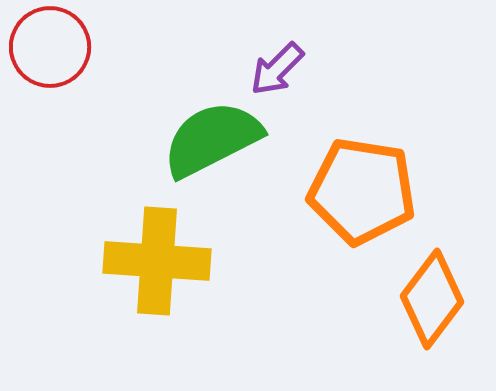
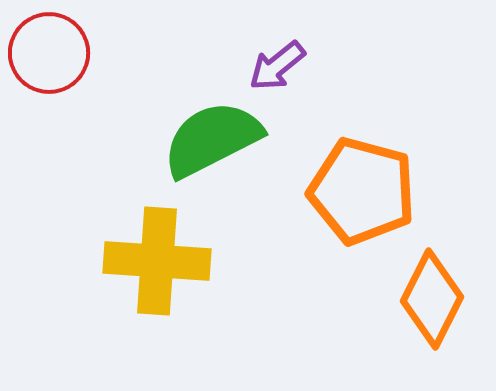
red circle: moved 1 px left, 6 px down
purple arrow: moved 3 px up; rotated 6 degrees clockwise
orange pentagon: rotated 6 degrees clockwise
orange diamond: rotated 10 degrees counterclockwise
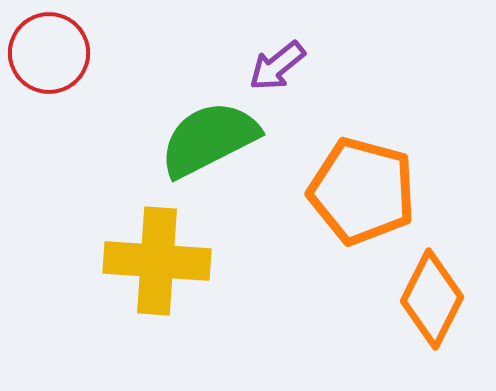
green semicircle: moved 3 px left
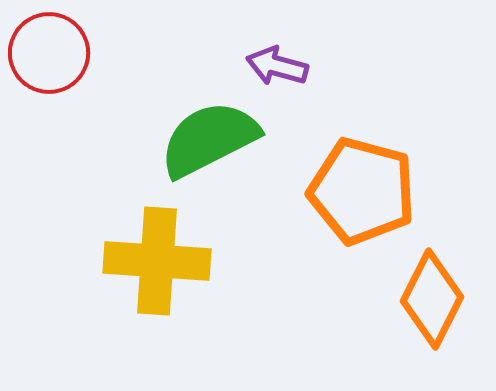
purple arrow: rotated 54 degrees clockwise
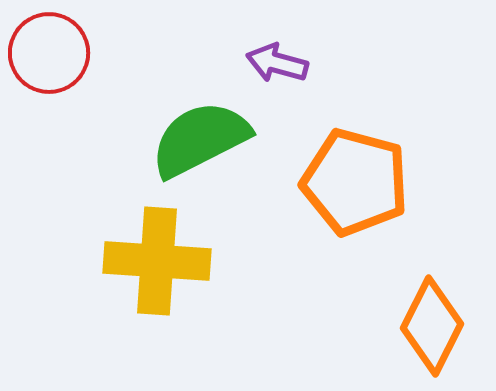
purple arrow: moved 3 px up
green semicircle: moved 9 px left
orange pentagon: moved 7 px left, 9 px up
orange diamond: moved 27 px down
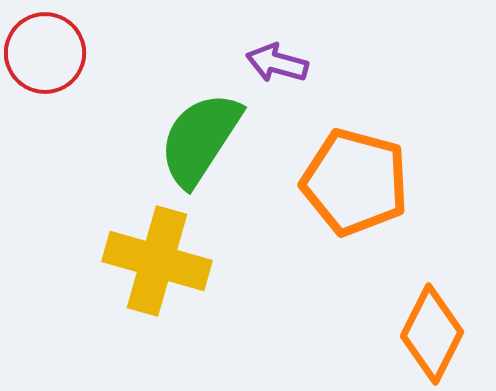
red circle: moved 4 px left
green semicircle: rotated 30 degrees counterclockwise
yellow cross: rotated 12 degrees clockwise
orange diamond: moved 8 px down
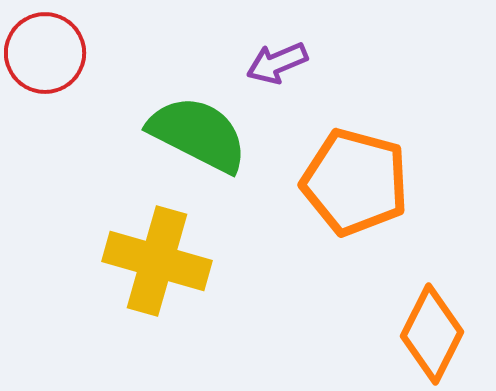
purple arrow: rotated 38 degrees counterclockwise
green semicircle: moved 2 px left, 5 px up; rotated 84 degrees clockwise
